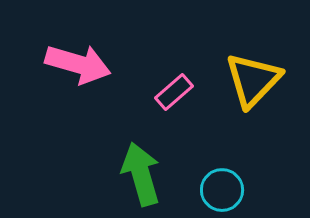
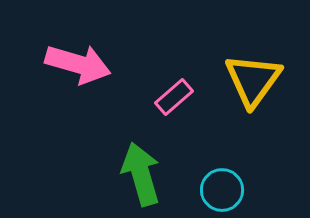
yellow triangle: rotated 8 degrees counterclockwise
pink rectangle: moved 5 px down
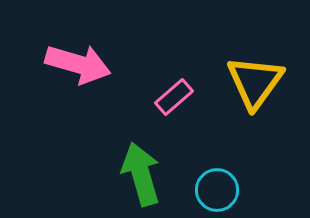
yellow triangle: moved 2 px right, 2 px down
cyan circle: moved 5 px left
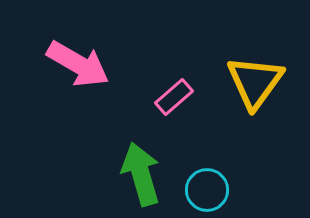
pink arrow: rotated 14 degrees clockwise
cyan circle: moved 10 px left
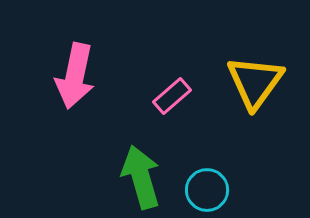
pink arrow: moved 3 px left, 12 px down; rotated 72 degrees clockwise
pink rectangle: moved 2 px left, 1 px up
green arrow: moved 3 px down
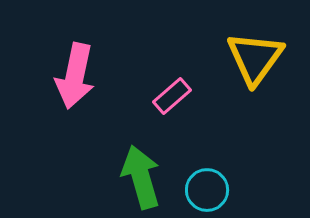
yellow triangle: moved 24 px up
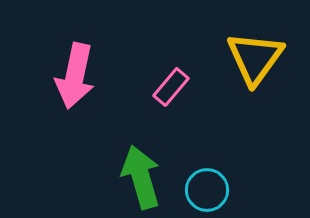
pink rectangle: moved 1 px left, 9 px up; rotated 9 degrees counterclockwise
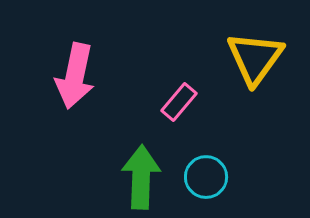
pink rectangle: moved 8 px right, 15 px down
green arrow: rotated 18 degrees clockwise
cyan circle: moved 1 px left, 13 px up
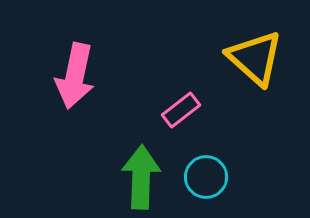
yellow triangle: rotated 24 degrees counterclockwise
pink rectangle: moved 2 px right, 8 px down; rotated 12 degrees clockwise
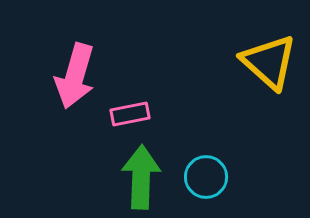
yellow triangle: moved 14 px right, 4 px down
pink arrow: rotated 4 degrees clockwise
pink rectangle: moved 51 px left, 4 px down; rotated 27 degrees clockwise
